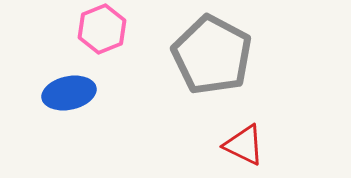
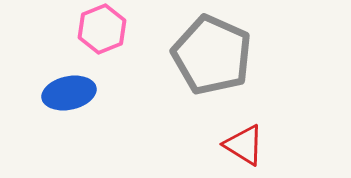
gray pentagon: rotated 4 degrees counterclockwise
red triangle: rotated 6 degrees clockwise
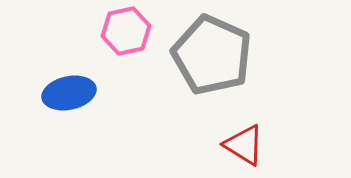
pink hexagon: moved 24 px right, 2 px down; rotated 9 degrees clockwise
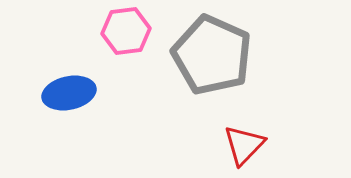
pink hexagon: rotated 6 degrees clockwise
red triangle: rotated 42 degrees clockwise
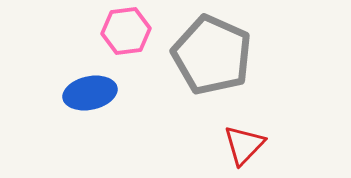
blue ellipse: moved 21 px right
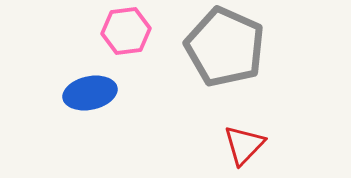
gray pentagon: moved 13 px right, 8 px up
